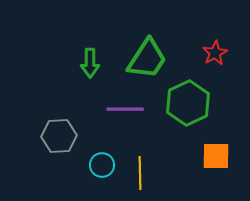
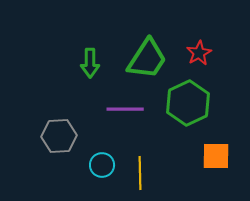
red star: moved 16 px left
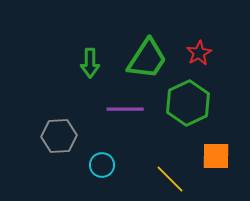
yellow line: moved 30 px right, 6 px down; rotated 44 degrees counterclockwise
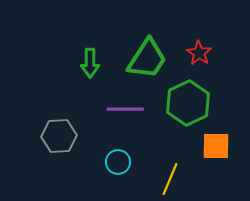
red star: rotated 10 degrees counterclockwise
orange square: moved 10 px up
cyan circle: moved 16 px right, 3 px up
yellow line: rotated 68 degrees clockwise
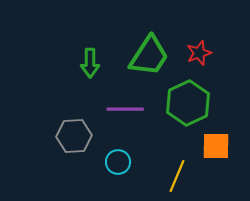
red star: rotated 20 degrees clockwise
green trapezoid: moved 2 px right, 3 px up
gray hexagon: moved 15 px right
yellow line: moved 7 px right, 3 px up
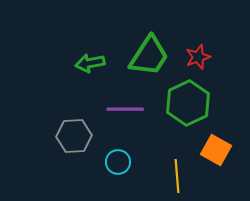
red star: moved 1 px left, 4 px down
green arrow: rotated 80 degrees clockwise
orange square: moved 4 px down; rotated 28 degrees clockwise
yellow line: rotated 28 degrees counterclockwise
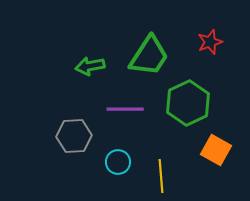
red star: moved 12 px right, 15 px up
green arrow: moved 3 px down
yellow line: moved 16 px left
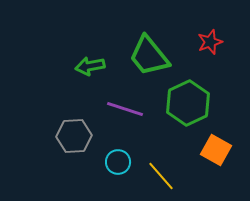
green trapezoid: rotated 108 degrees clockwise
purple line: rotated 18 degrees clockwise
yellow line: rotated 36 degrees counterclockwise
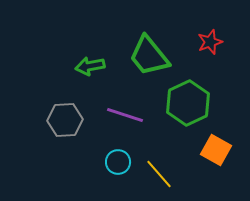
purple line: moved 6 px down
gray hexagon: moved 9 px left, 16 px up
yellow line: moved 2 px left, 2 px up
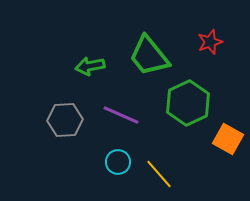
purple line: moved 4 px left; rotated 6 degrees clockwise
orange square: moved 12 px right, 11 px up
